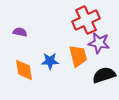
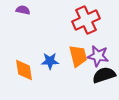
purple semicircle: moved 3 px right, 22 px up
purple star: moved 1 px left, 13 px down
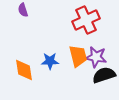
purple semicircle: rotated 120 degrees counterclockwise
purple star: moved 2 px left, 1 px down
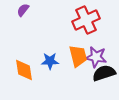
purple semicircle: rotated 56 degrees clockwise
black semicircle: moved 2 px up
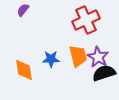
purple star: moved 2 px right; rotated 20 degrees clockwise
blue star: moved 1 px right, 2 px up
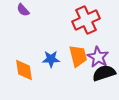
purple semicircle: rotated 80 degrees counterclockwise
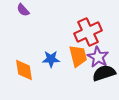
red cross: moved 2 px right, 12 px down
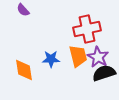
red cross: moved 1 px left, 3 px up; rotated 12 degrees clockwise
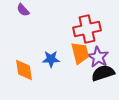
orange trapezoid: moved 2 px right, 3 px up
black semicircle: moved 1 px left
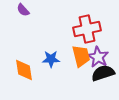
orange trapezoid: moved 1 px right, 3 px down
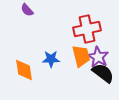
purple semicircle: moved 4 px right
black semicircle: rotated 55 degrees clockwise
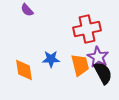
orange trapezoid: moved 1 px left, 9 px down
black semicircle: rotated 25 degrees clockwise
